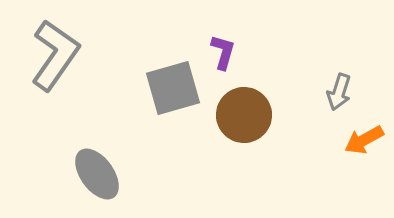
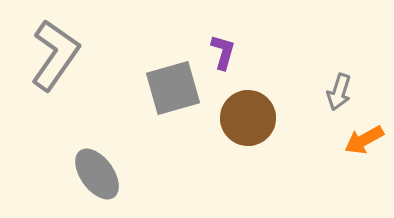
brown circle: moved 4 px right, 3 px down
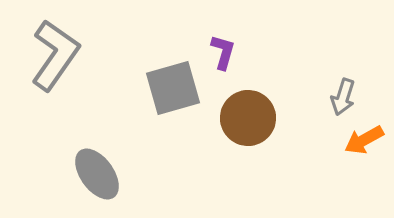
gray arrow: moved 4 px right, 5 px down
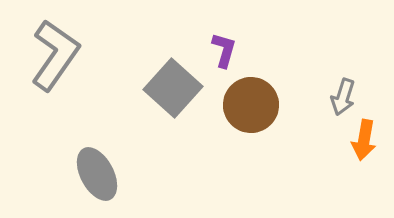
purple L-shape: moved 1 px right, 2 px up
gray square: rotated 32 degrees counterclockwise
brown circle: moved 3 px right, 13 px up
orange arrow: rotated 51 degrees counterclockwise
gray ellipse: rotated 8 degrees clockwise
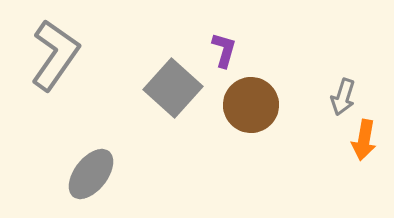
gray ellipse: moved 6 px left; rotated 66 degrees clockwise
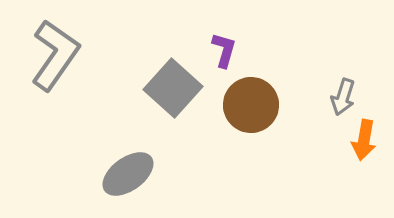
gray ellipse: moved 37 px right; rotated 16 degrees clockwise
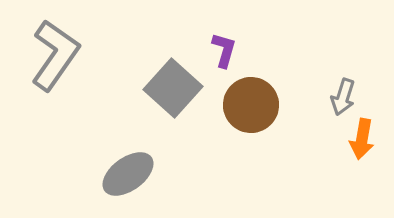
orange arrow: moved 2 px left, 1 px up
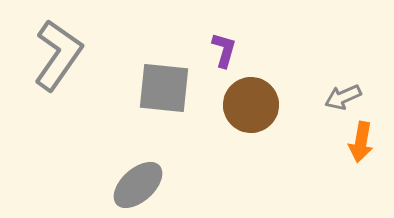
gray L-shape: moved 3 px right
gray square: moved 9 px left; rotated 36 degrees counterclockwise
gray arrow: rotated 48 degrees clockwise
orange arrow: moved 1 px left, 3 px down
gray ellipse: moved 10 px right, 11 px down; rotated 6 degrees counterclockwise
